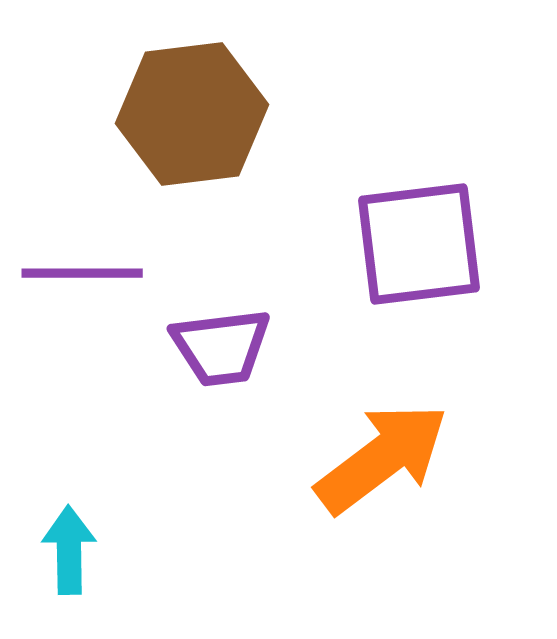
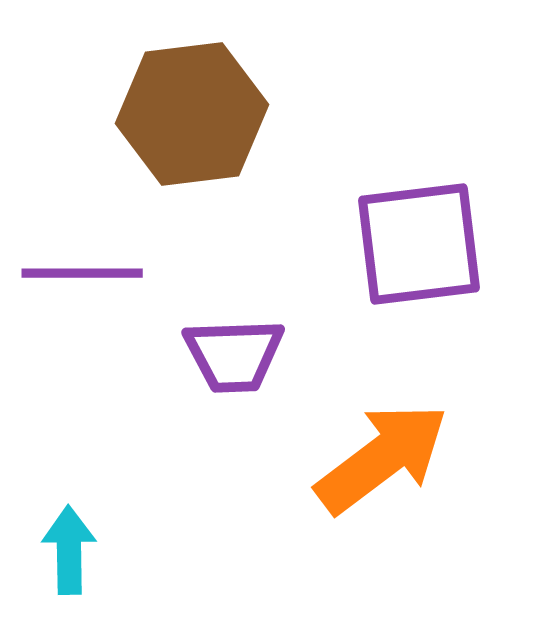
purple trapezoid: moved 13 px right, 8 px down; rotated 5 degrees clockwise
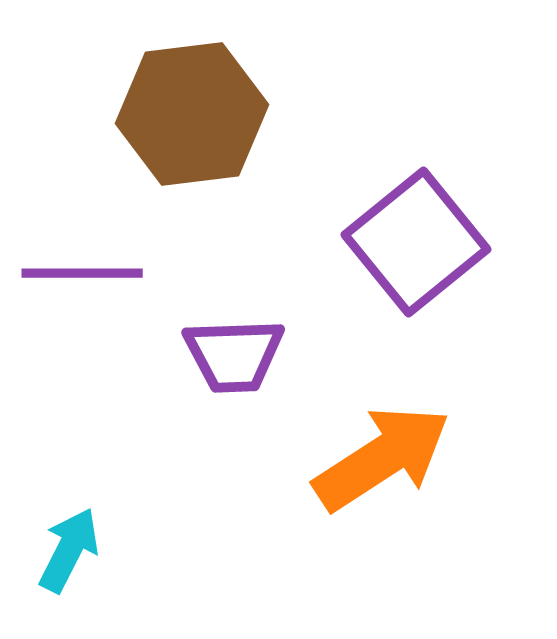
purple square: moved 3 px left, 2 px up; rotated 32 degrees counterclockwise
orange arrow: rotated 4 degrees clockwise
cyan arrow: rotated 28 degrees clockwise
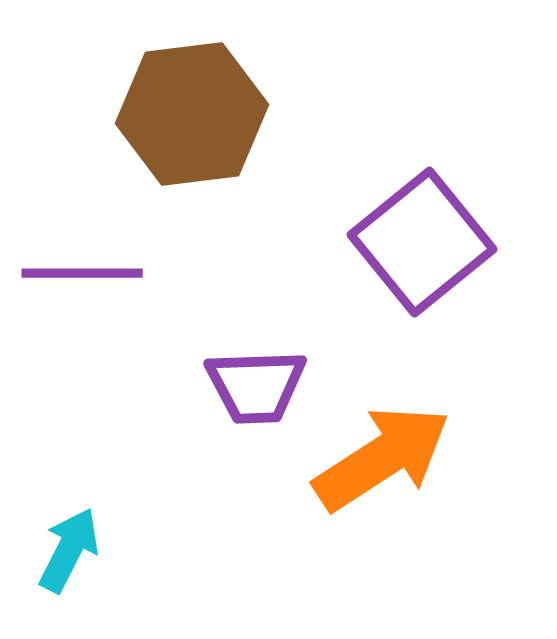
purple square: moved 6 px right
purple trapezoid: moved 22 px right, 31 px down
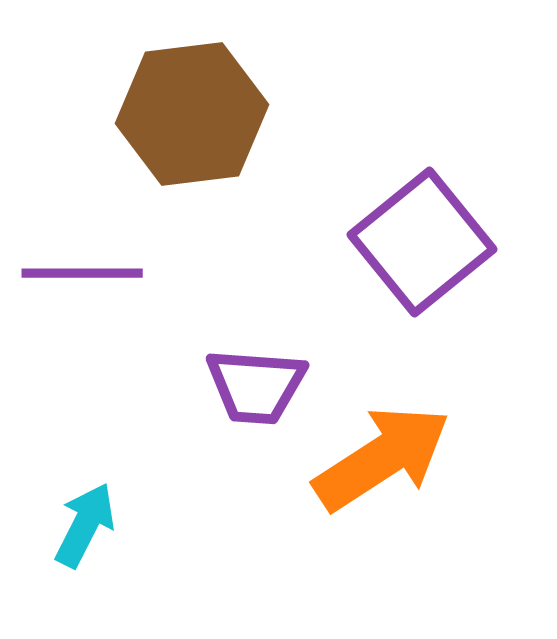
purple trapezoid: rotated 6 degrees clockwise
cyan arrow: moved 16 px right, 25 px up
